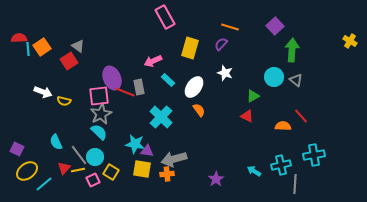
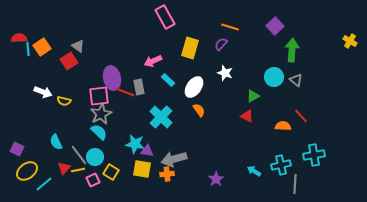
purple ellipse at (112, 78): rotated 10 degrees clockwise
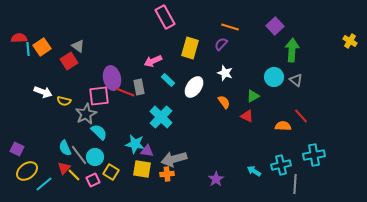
orange semicircle at (199, 110): moved 25 px right, 8 px up
gray star at (101, 114): moved 15 px left
cyan semicircle at (56, 142): moved 9 px right, 6 px down
yellow line at (78, 170): moved 4 px left, 5 px down; rotated 56 degrees clockwise
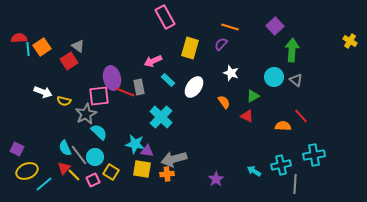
white star at (225, 73): moved 6 px right
yellow ellipse at (27, 171): rotated 15 degrees clockwise
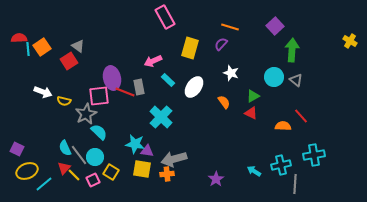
red triangle at (247, 116): moved 4 px right, 3 px up
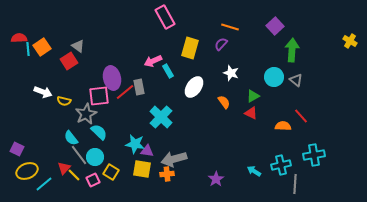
cyan rectangle at (168, 80): moved 9 px up; rotated 16 degrees clockwise
red line at (125, 92): rotated 60 degrees counterclockwise
cyan semicircle at (65, 148): moved 6 px right, 10 px up; rotated 14 degrees counterclockwise
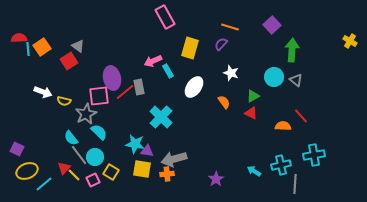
purple square at (275, 26): moved 3 px left, 1 px up
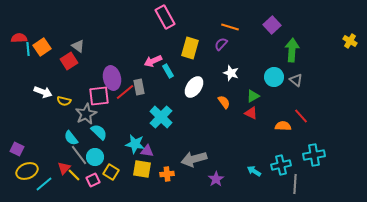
gray arrow at (174, 159): moved 20 px right
